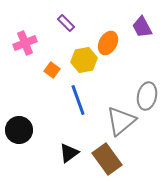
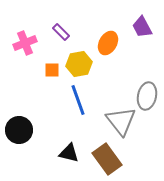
purple rectangle: moved 5 px left, 9 px down
yellow hexagon: moved 5 px left, 4 px down
orange square: rotated 35 degrees counterclockwise
gray triangle: rotated 28 degrees counterclockwise
black triangle: rotated 50 degrees clockwise
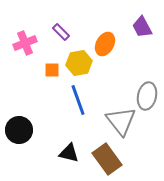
orange ellipse: moved 3 px left, 1 px down
yellow hexagon: moved 1 px up
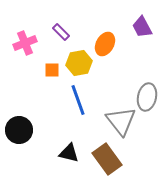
gray ellipse: moved 1 px down
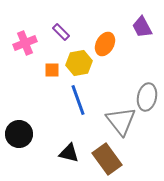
black circle: moved 4 px down
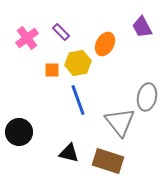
pink cross: moved 2 px right, 5 px up; rotated 15 degrees counterclockwise
yellow hexagon: moved 1 px left
gray triangle: moved 1 px left, 1 px down
black circle: moved 2 px up
brown rectangle: moved 1 px right, 2 px down; rotated 36 degrees counterclockwise
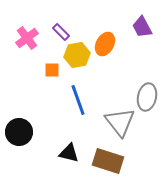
yellow hexagon: moved 1 px left, 8 px up
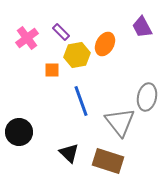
blue line: moved 3 px right, 1 px down
black triangle: rotated 30 degrees clockwise
